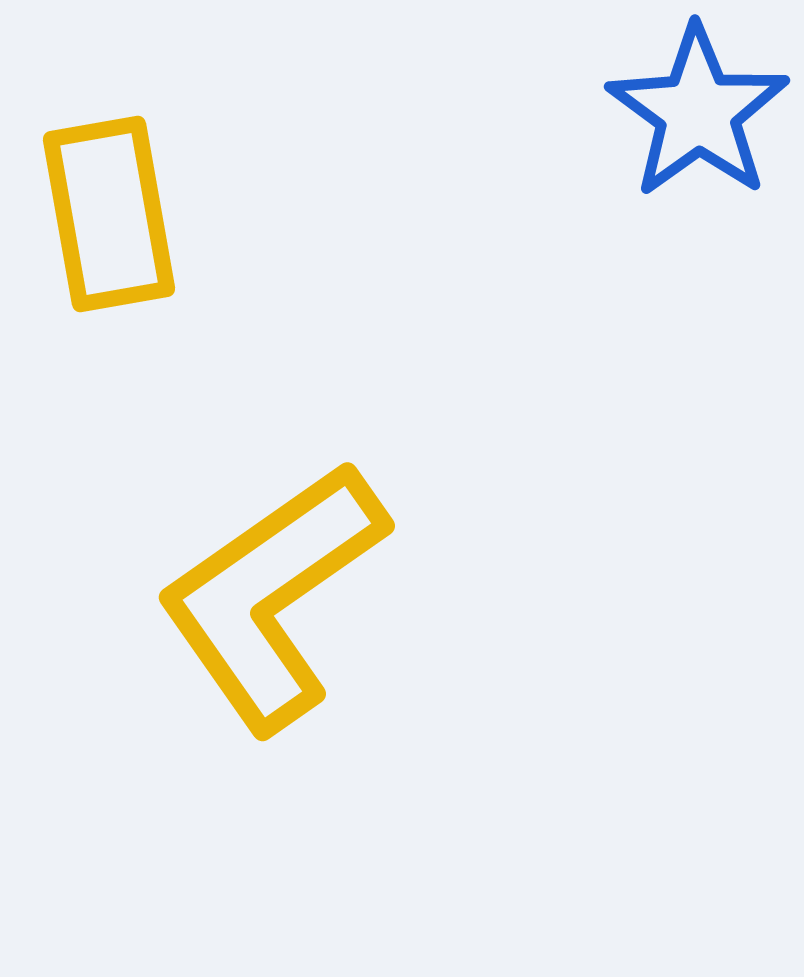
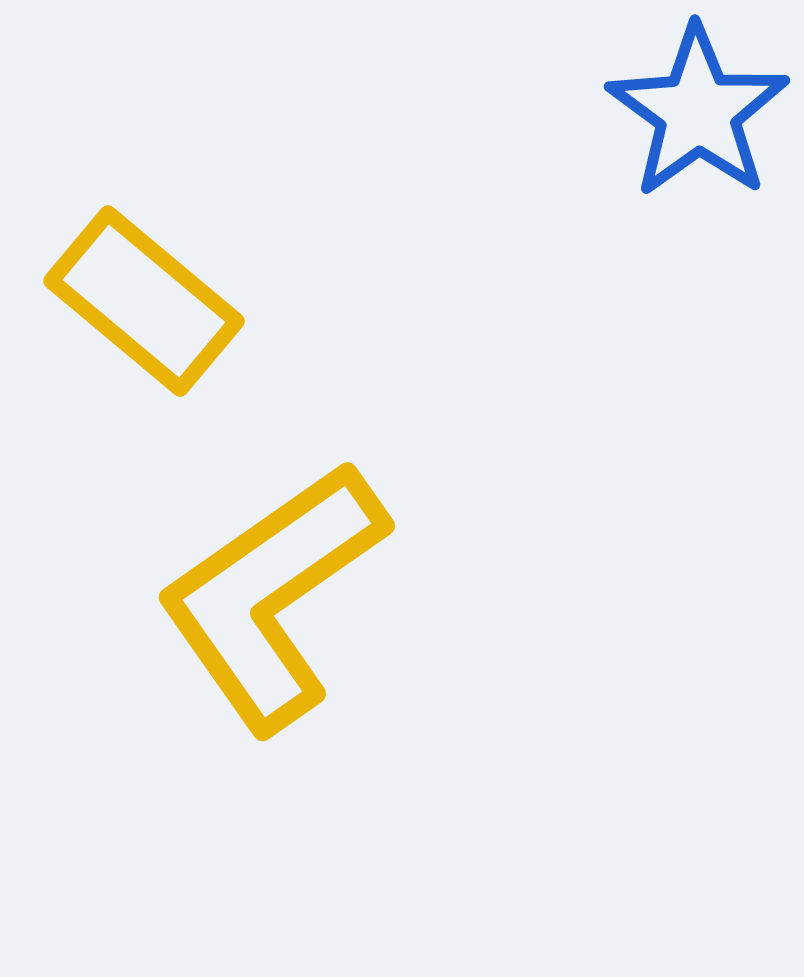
yellow rectangle: moved 35 px right, 87 px down; rotated 40 degrees counterclockwise
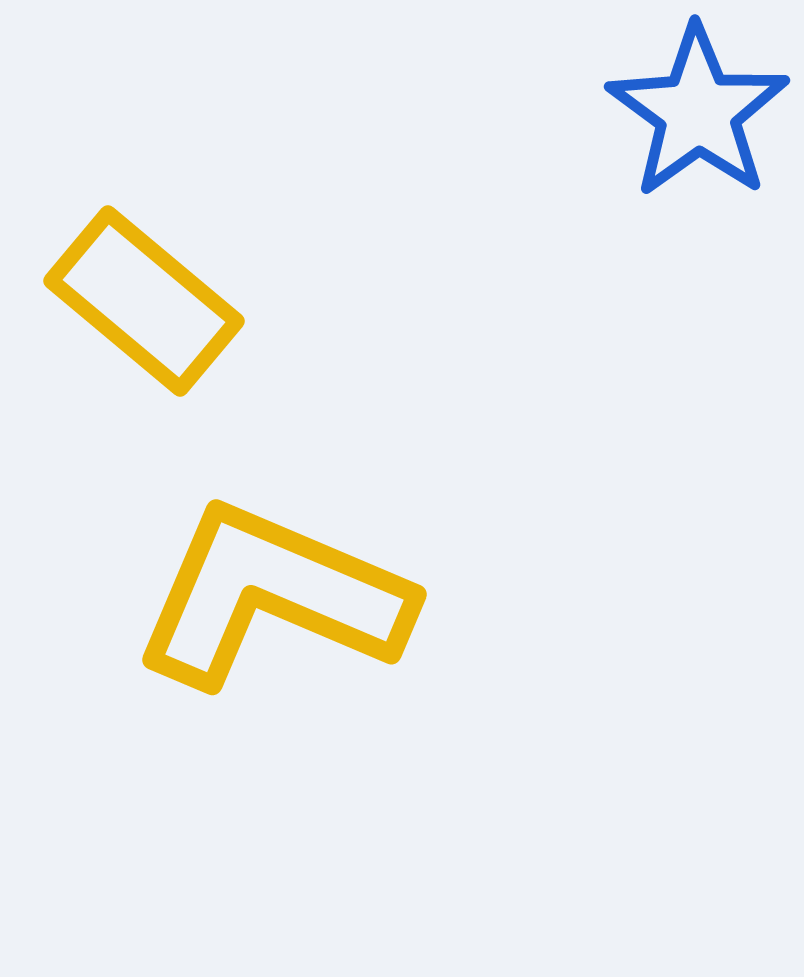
yellow L-shape: rotated 58 degrees clockwise
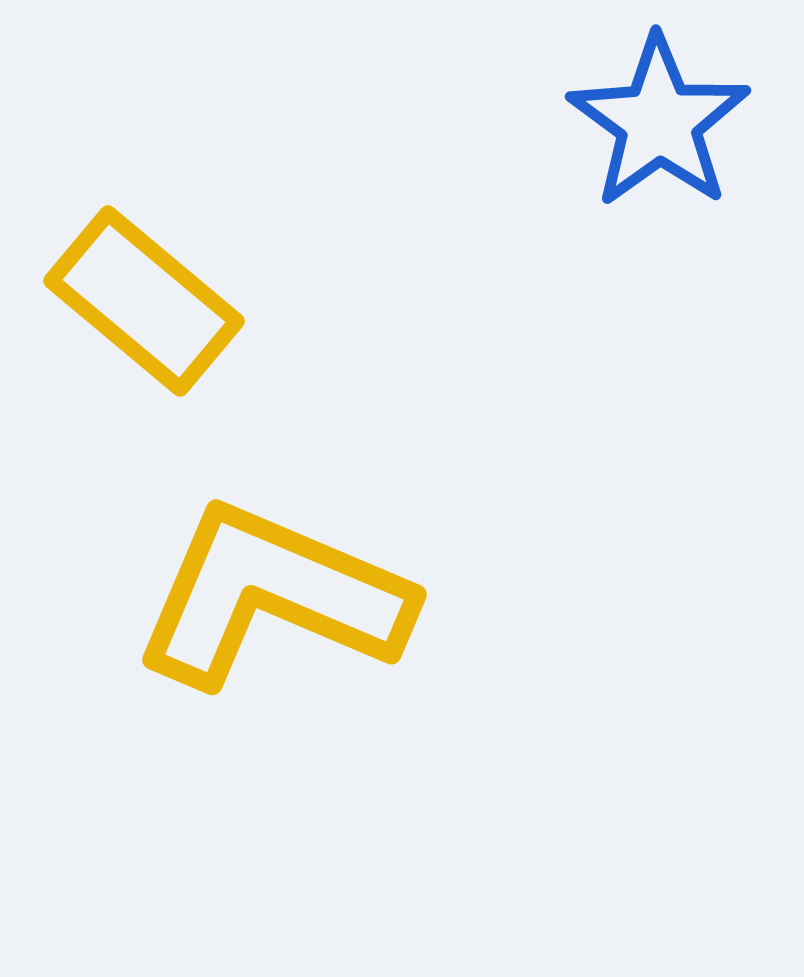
blue star: moved 39 px left, 10 px down
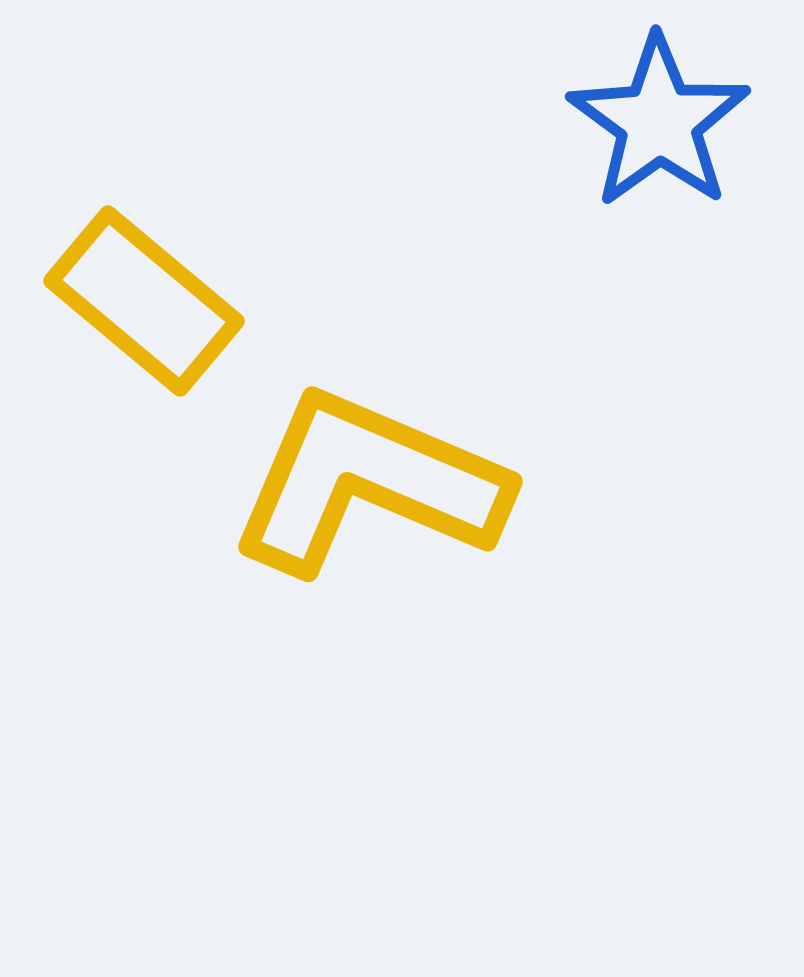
yellow L-shape: moved 96 px right, 113 px up
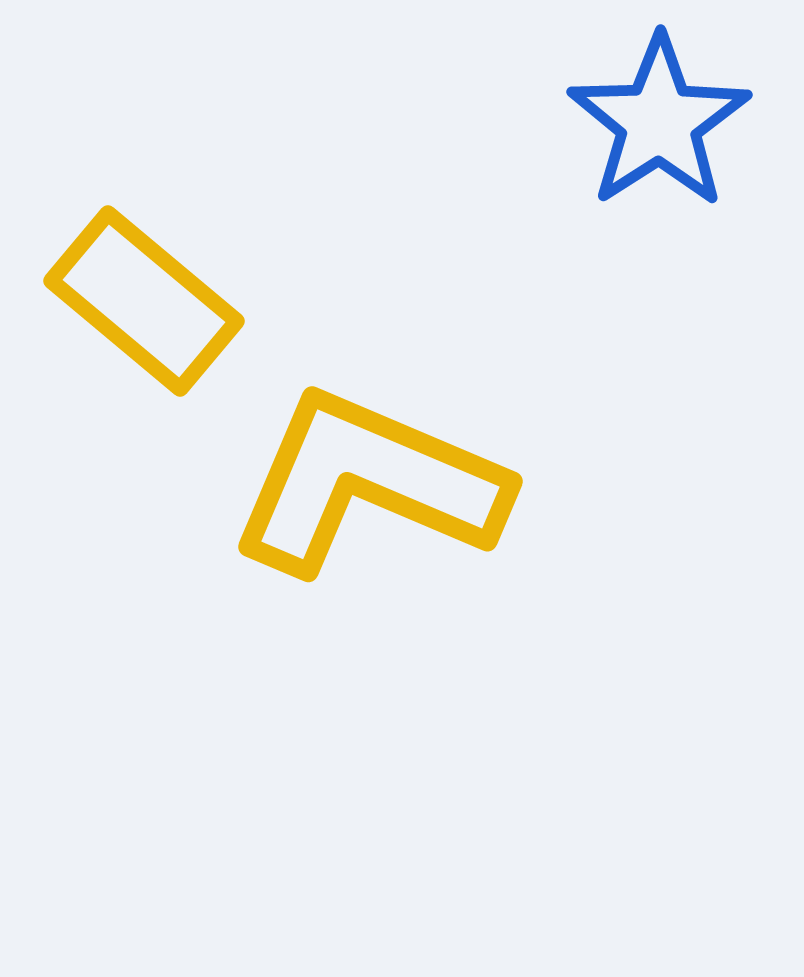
blue star: rotated 3 degrees clockwise
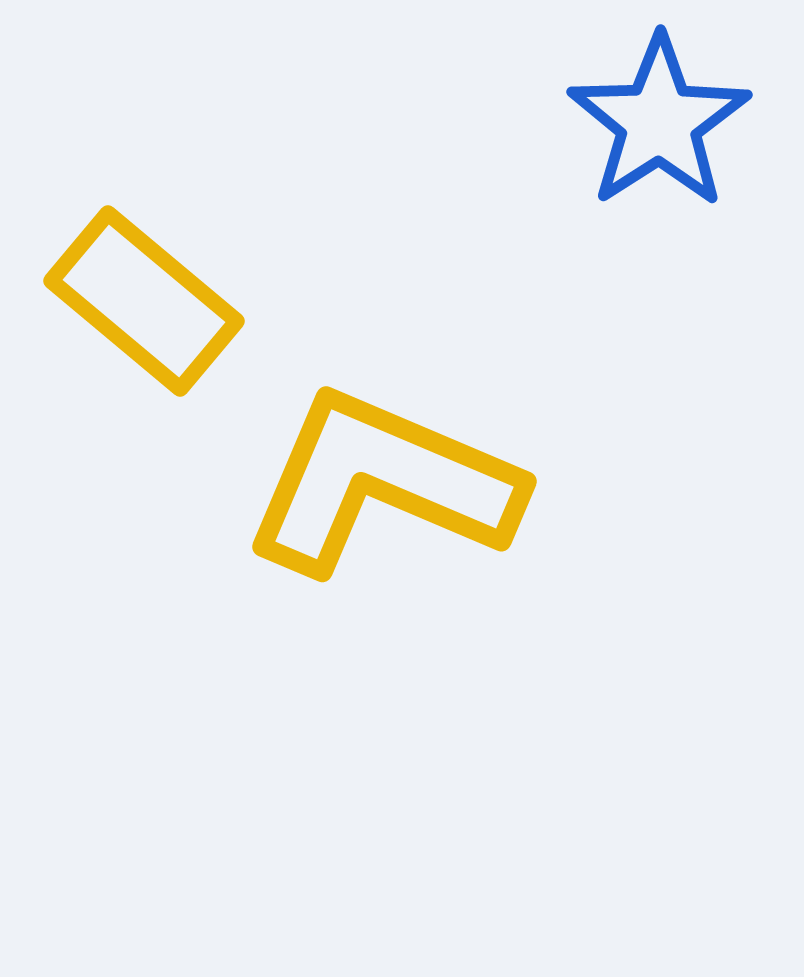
yellow L-shape: moved 14 px right
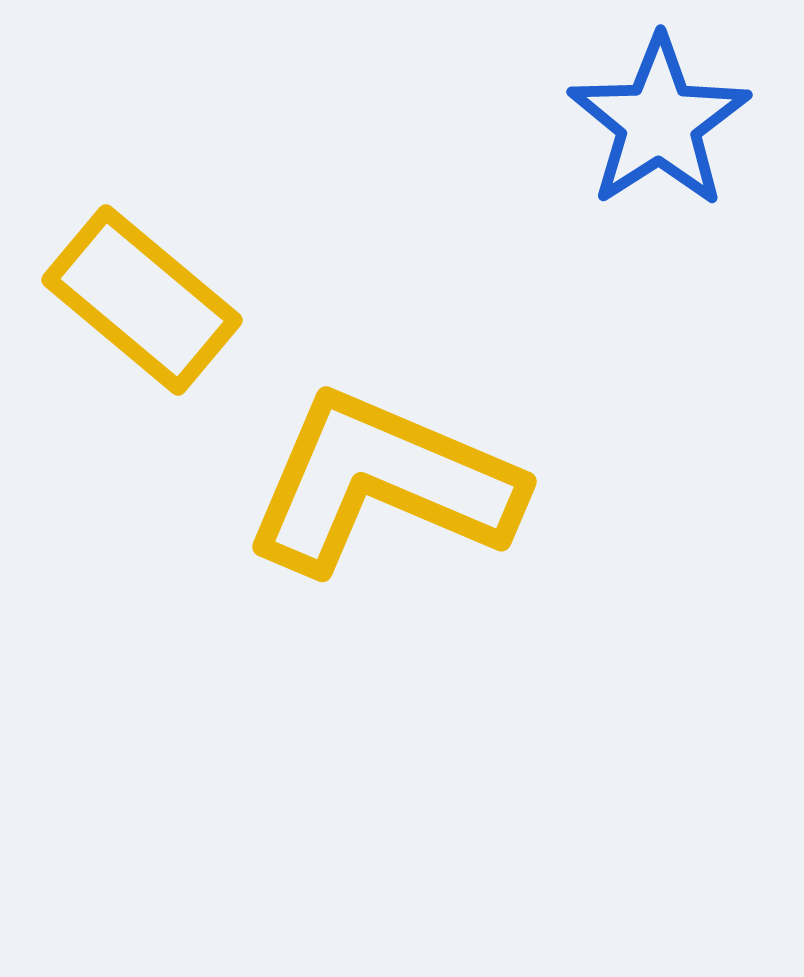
yellow rectangle: moved 2 px left, 1 px up
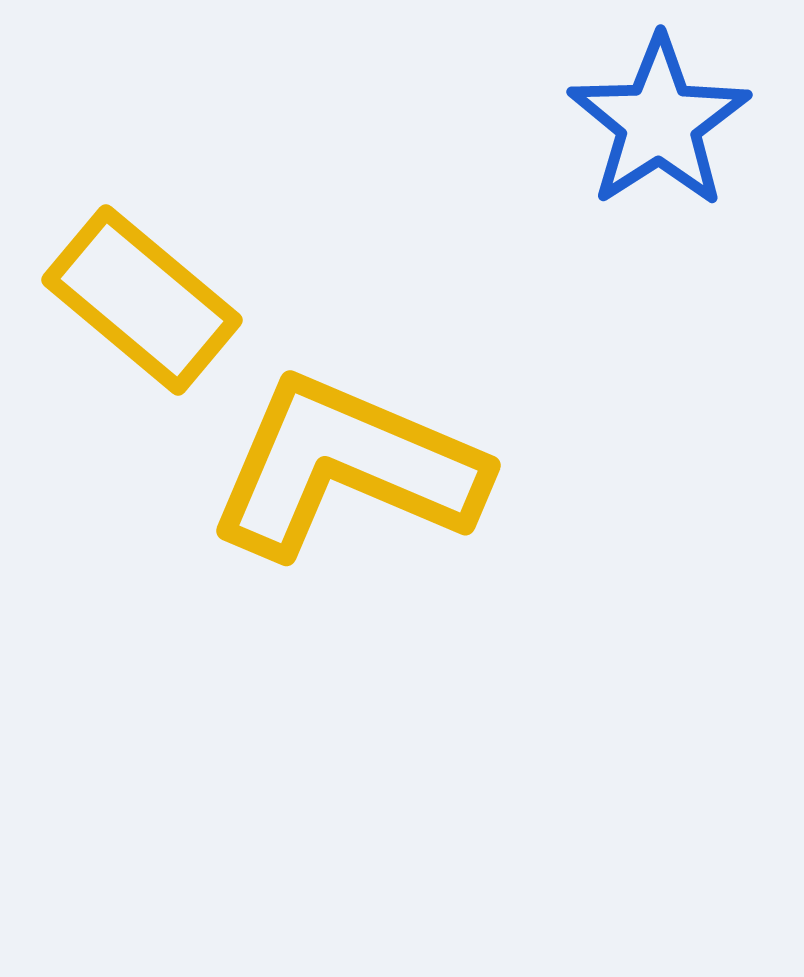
yellow L-shape: moved 36 px left, 16 px up
